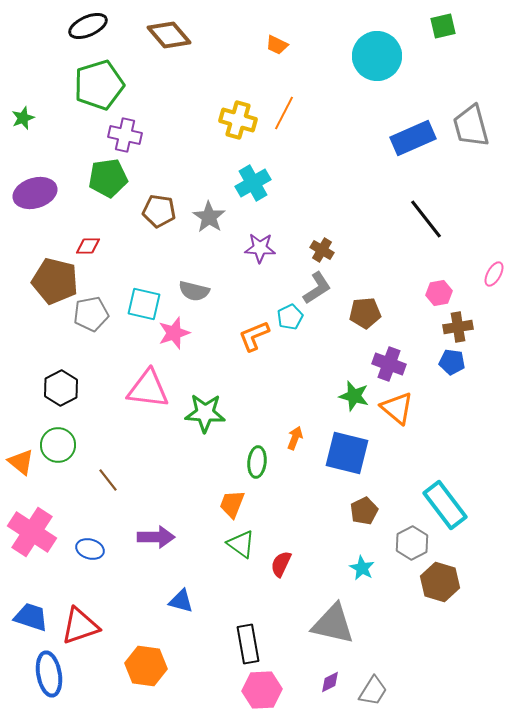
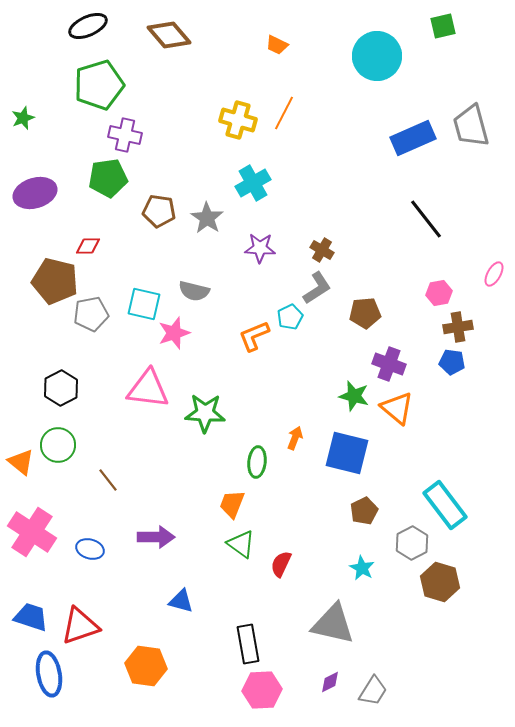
gray star at (209, 217): moved 2 px left, 1 px down
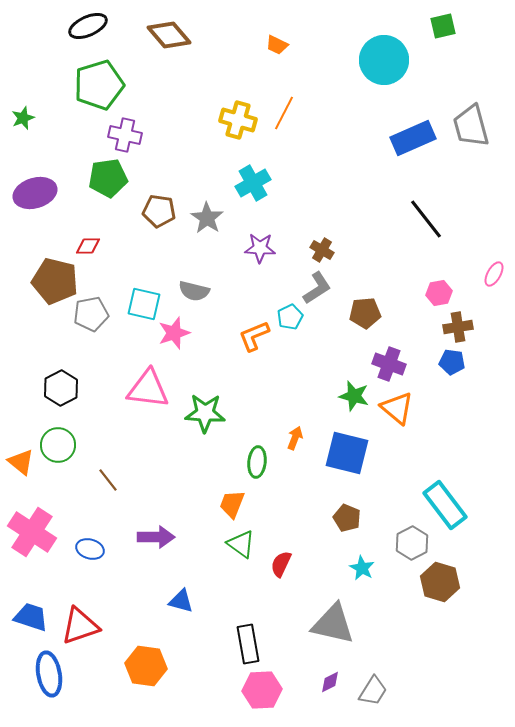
cyan circle at (377, 56): moved 7 px right, 4 px down
brown pentagon at (364, 511): moved 17 px left, 7 px down; rotated 24 degrees counterclockwise
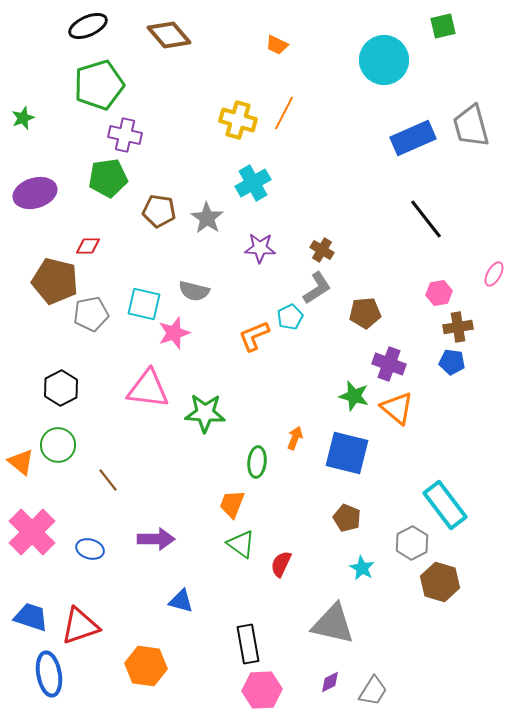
pink cross at (32, 532): rotated 12 degrees clockwise
purple arrow at (156, 537): moved 2 px down
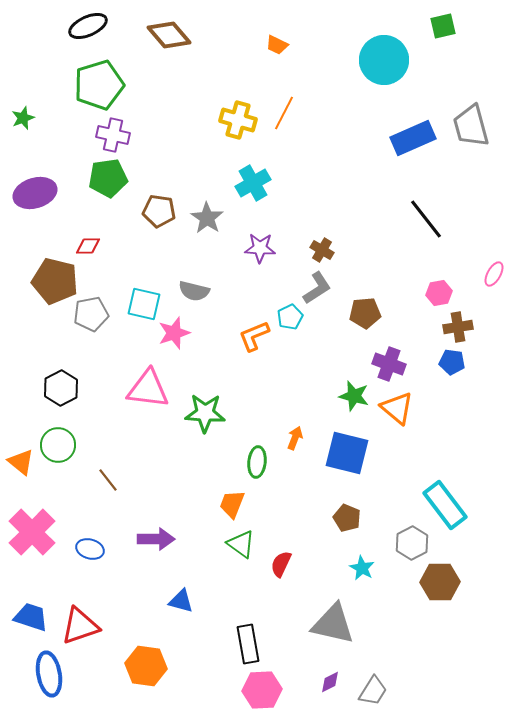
purple cross at (125, 135): moved 12 px left
brown hexagon at (440, 582): rotated 18 degrees counterclockwise
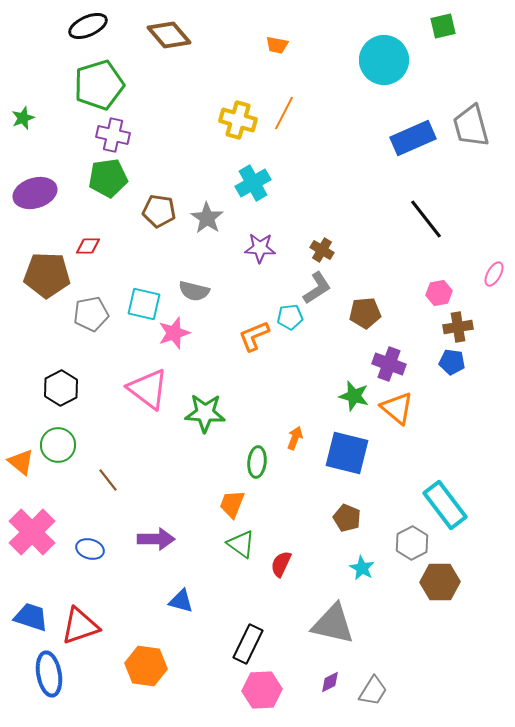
orange trapezoid at (277, 45): rotated 15 degrees counterclockwise
brown pentagon at (55, 281): moved 8 px left, 6 px up; rotated 12 degrees counterclockwise
cyan pentagon at (290, 317): rotated 20 degrees clockwise
pink triangle at (148, 389): rotated 30 degrees clockwise
black rectangle at (248, 644): rotated 36 degrees clockwise
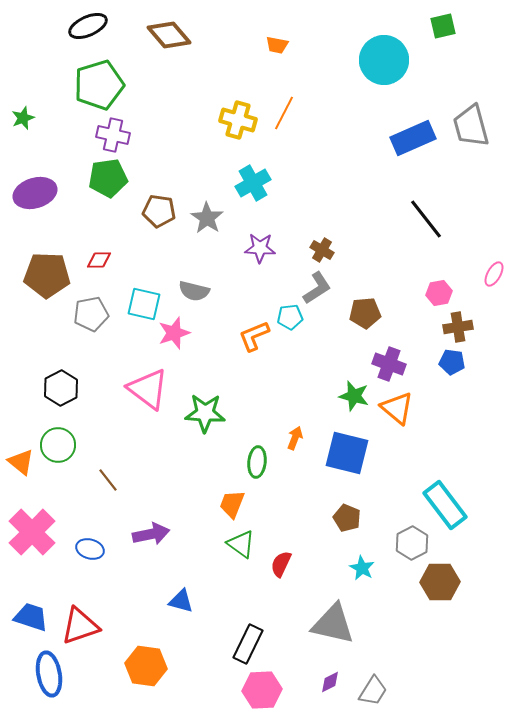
red diamond at (88, 246): moved 11 px right, 14 px down
purple arrow at (156, 539): moved 5 px left, 5 px up; rotated 12 degrees counterclockwise
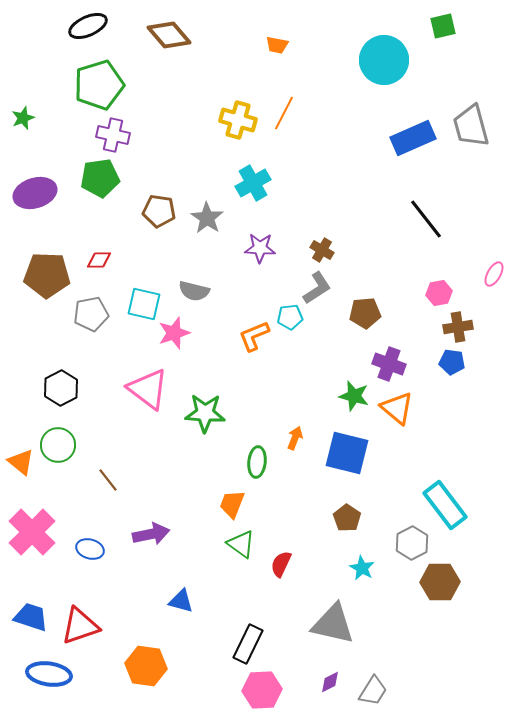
green pentagon at (108, 178): moved 8 px left
brown pentagon at (347, 518): rotated 12 degrees clockwise
blue ellipse at (49, 674): rotated 72 degrees counterclockwise
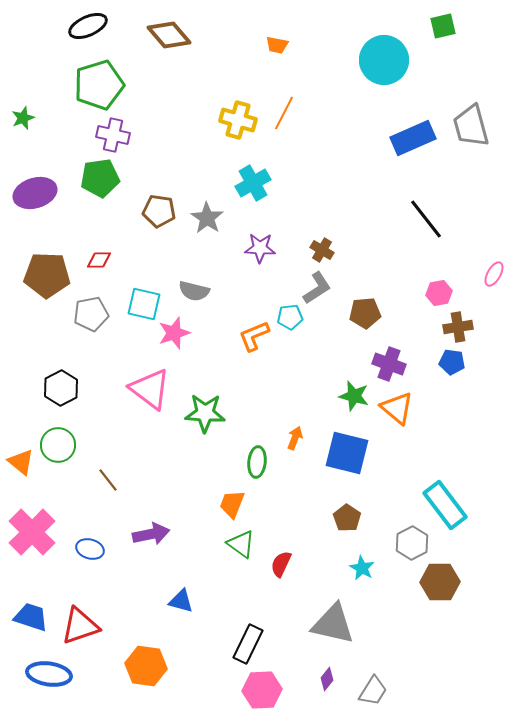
pink triangle at (148, 389): moved 2 px right
purple diamond at (330, 682): moved 3 px left, 3 px up; rotated 25 degrees counterclockwise
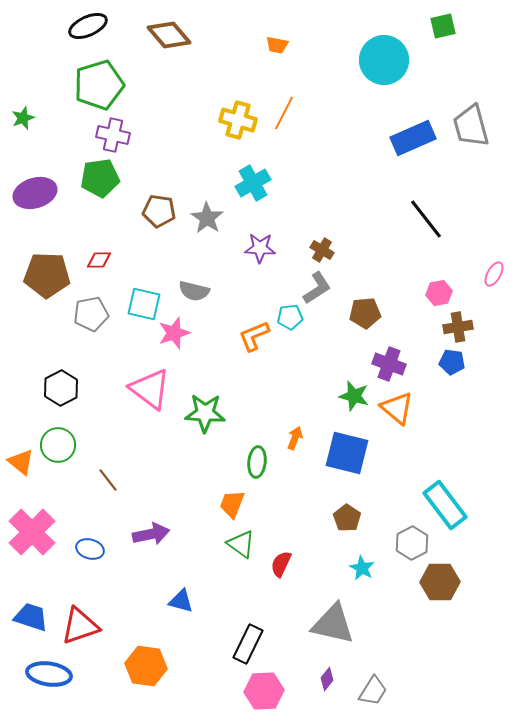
pink hexagon at (262, 690): moved 2 px right, 1 px down
